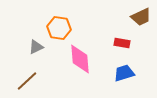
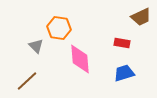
gray triangle: moved 1 px up; rotated 49 degrees counterclockwise
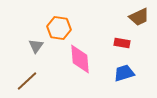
brown trapezoid: moved 2 px left
gray triangle: rotated 21 degrees clockwise
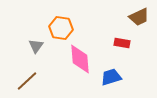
orange hexagon: moved 2 px right
blue trapezoid: moved 13 px left, 4 px down
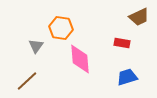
blue trapezoid: moved 16 px right
